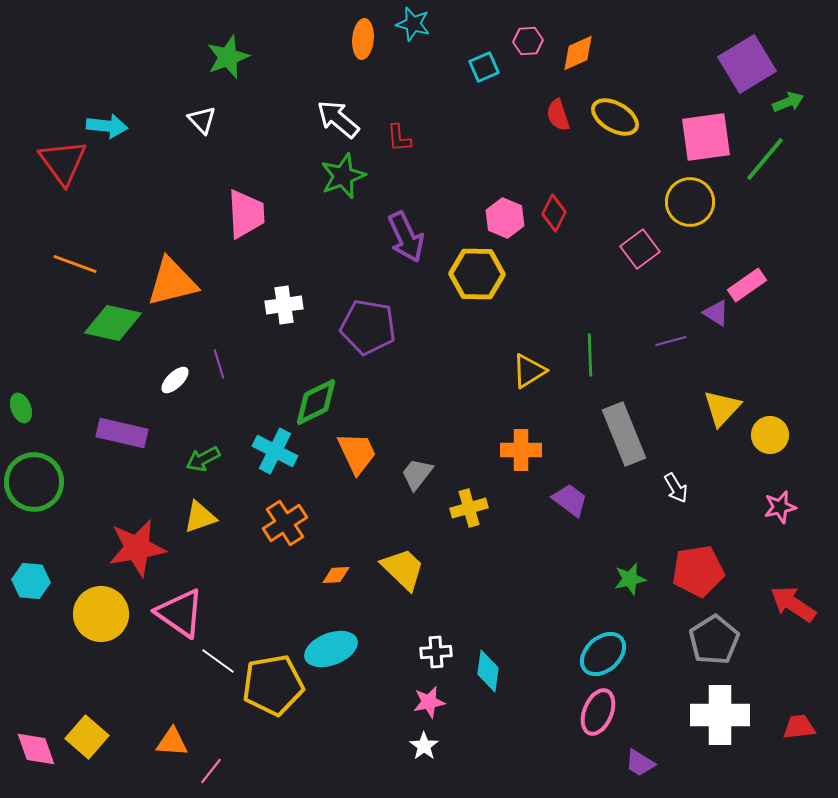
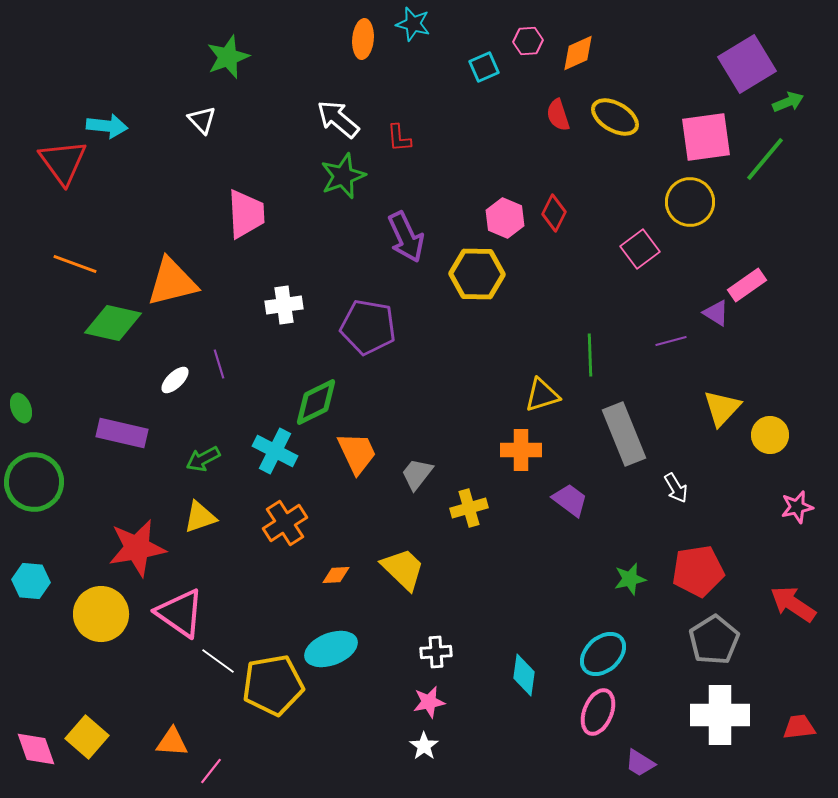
yellow triangle at (529, 371): moved 13 px right, 24 px down; rotated 15 degrees clockwise
pink star at (780, 507): moved 17 px right
cyan diamond at (488, 671): moved 36 px right, 4 px down
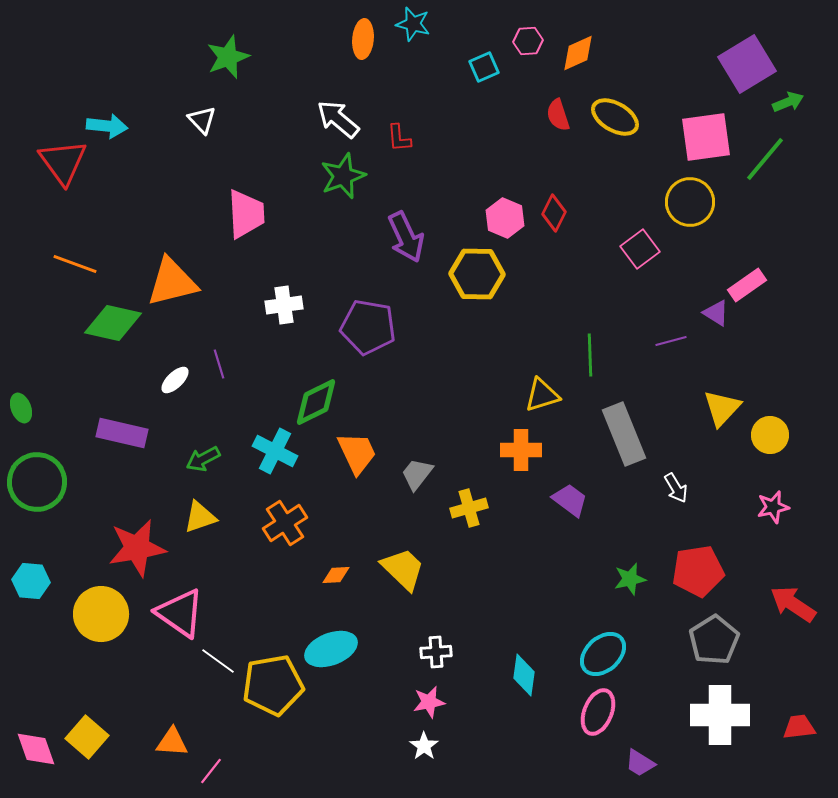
green circle at (34, 482): moved 3 px right
pink star at (797, 507): moved 24 px left
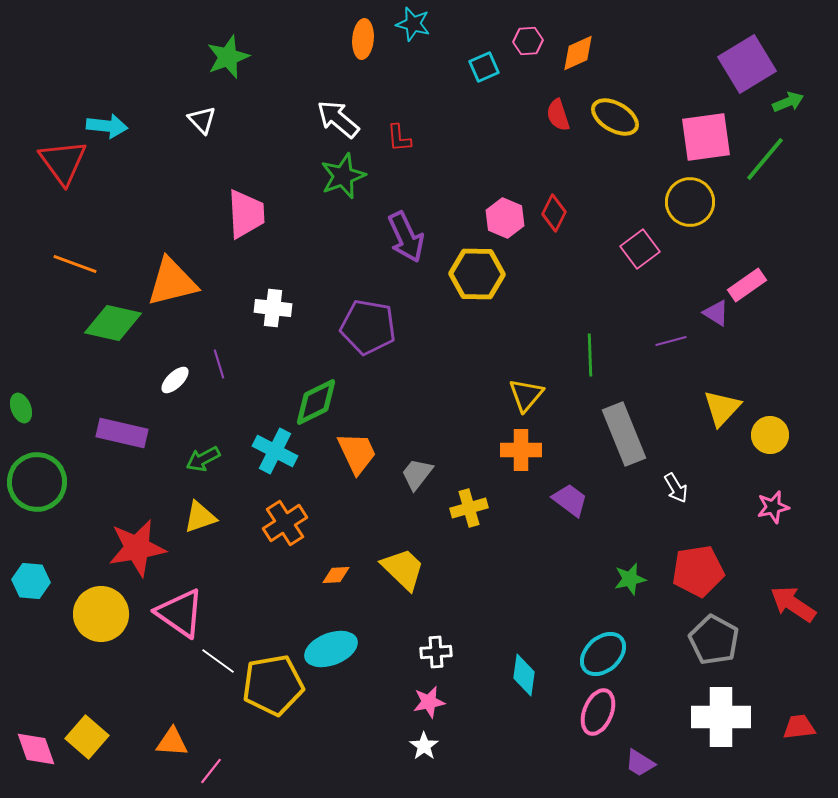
white cross at (284, 305): moved 11 px left, 3 px down; rotated 15 degrees clockwise
yellow triangle at (542, 395): moved 16 px left; rotated 33 degrees counterclockwise
gray pentagon at (714, 640): rotated 12 degrees counterclockwise
white cross at (720, 715): moved 1 px right, 2 px down
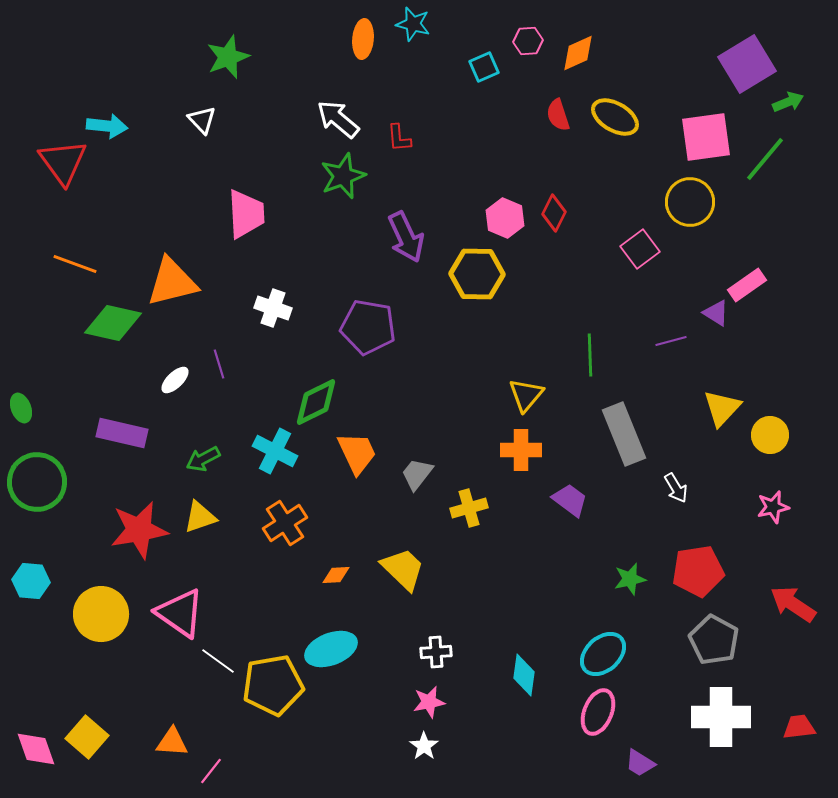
white cross at (273, 308): rotated 12 degrees clockwise
red star at (137, 548): moved 2 px right, 18 px up
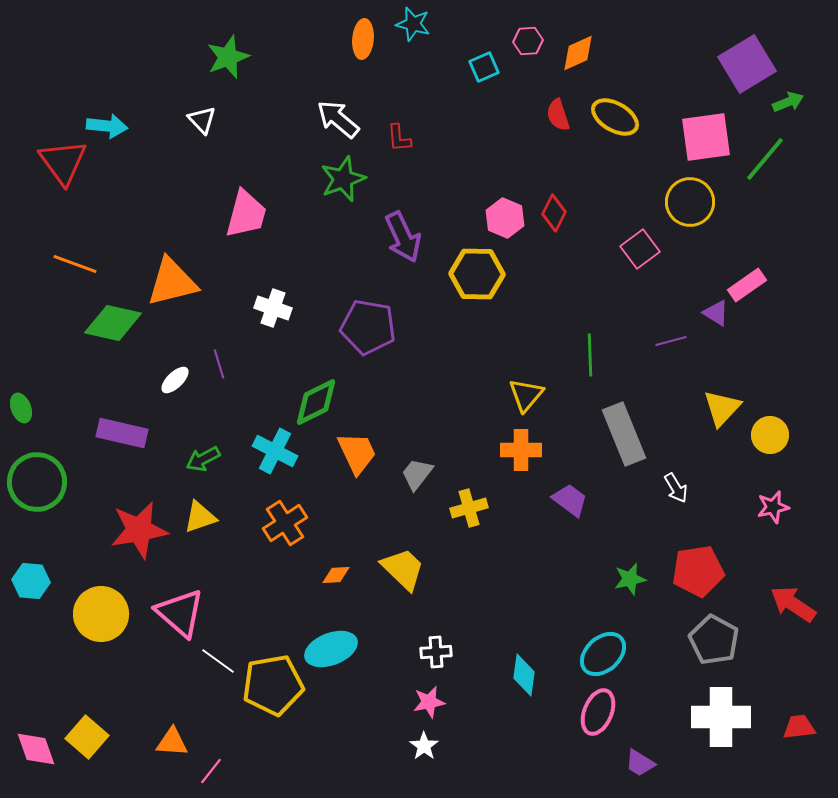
green star at (343, 176): moved 3 px down
pink trapezoid at (246, 214): rotated 18 degrees clockwise
purple arrow at (406, 237): moved 3 px left
pink triangle at (180, 613): rotated 6 degrees clockwise
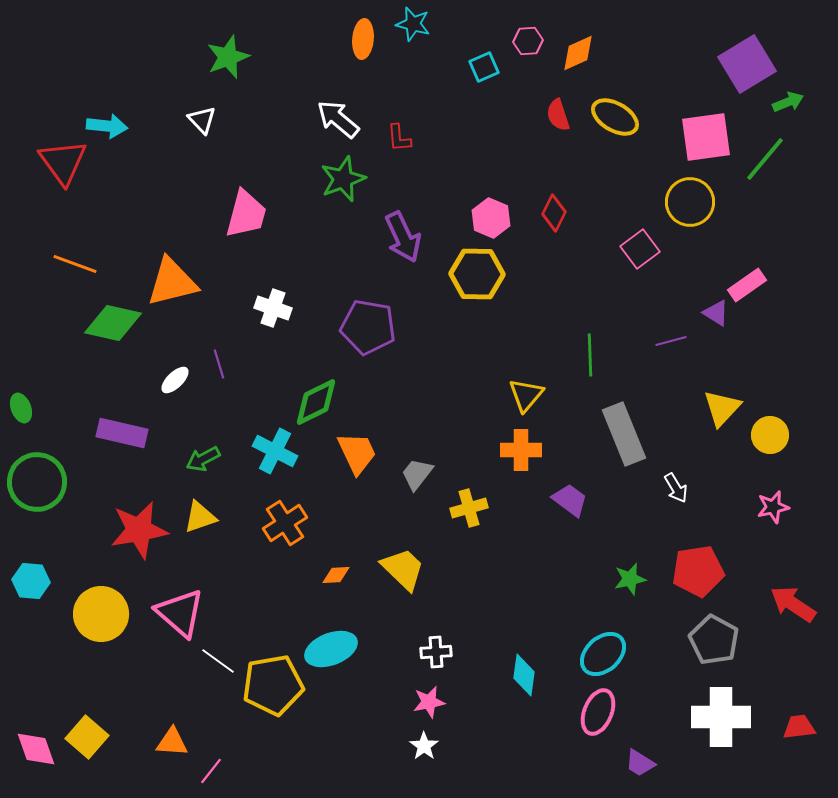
pink hexagon at (505, 218): moved 14 px left
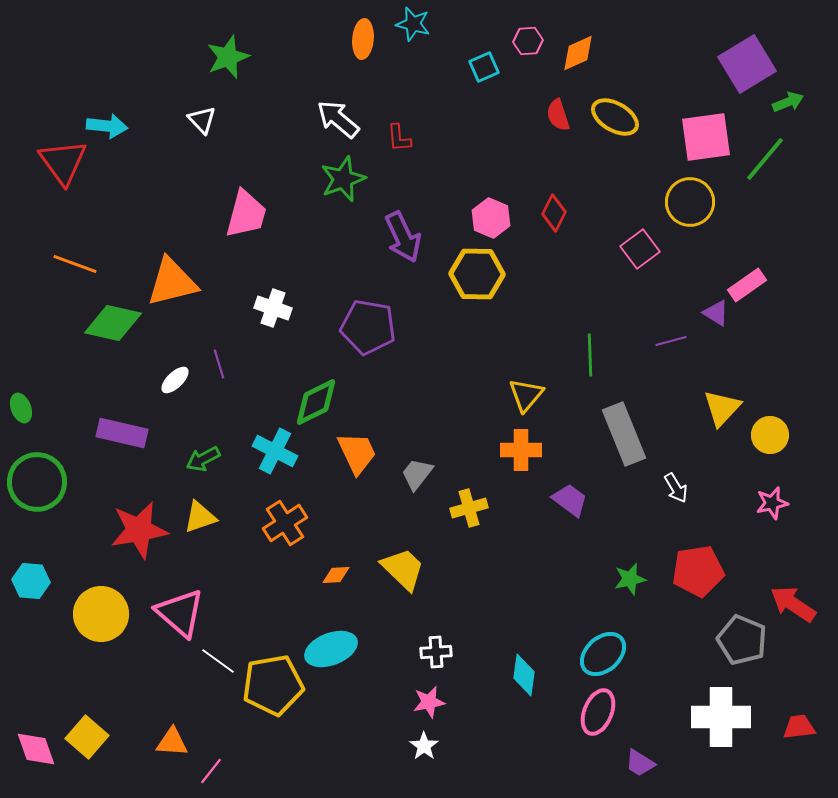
pink star at (773, 507): moved 1 px left, 4 px up
gray pentagon at (714, 640): moved 28 px right; rotated 6 degrees counterclockwise
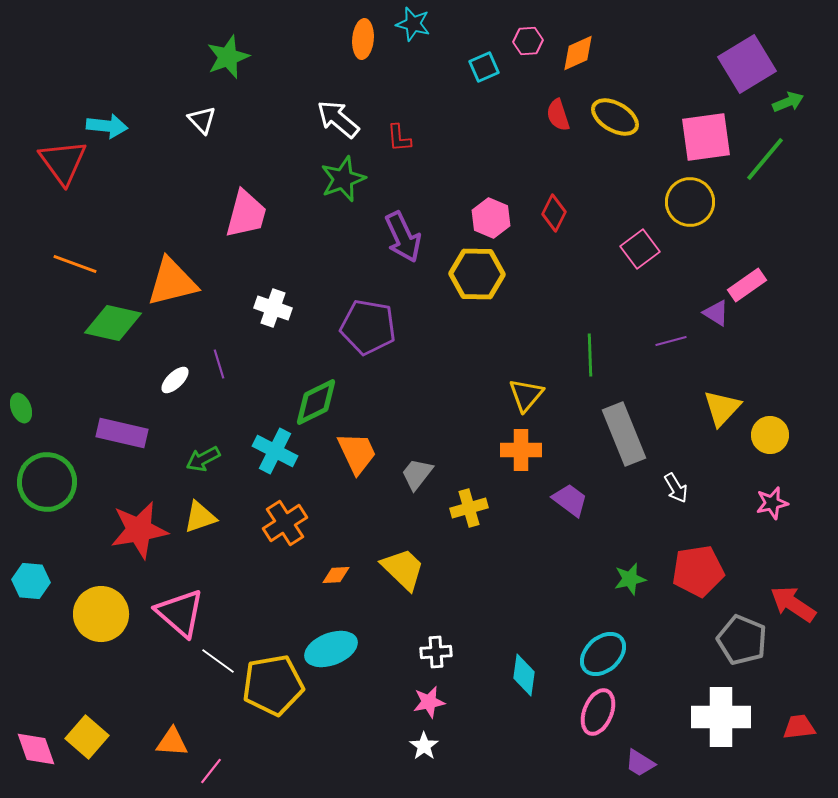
green circle at (37, 482): moved 10 px right
